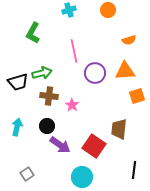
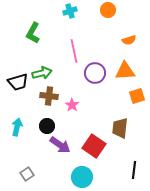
cyan cross: moved 1 px right, 1 px down
brown trapezoid: moved 1 px right, 1 px up
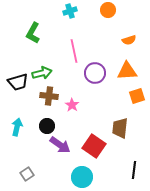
orange triangle: moved 2 px right
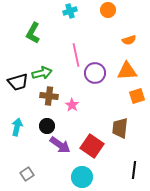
pink line: moved 2 px right, 4 px down
red square: moved 2 px left
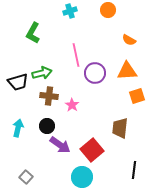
orange semicircle: rotated 48 degrees clockwise
cyan arrow: moved 1 px right, 1 px down
red square: moved 4 px down; rotated 15 degrees clockwise
gray square: moved 1 px left, 3 px down; rotated 16 degrees counterclockwise
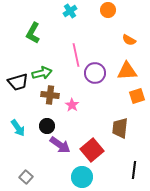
cyan cross: rotated 16 degrees counterclockwise
brown cross: moved 1 px right, 1 px up
cyan arrow: rotated 132 degrees clockwise
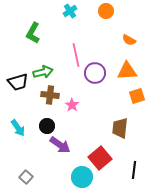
orange circle: moved 2 px left, 1 px down
green arrow: moved 1 px right, 1 px up
red square: moved 8 px right, 8 px down
